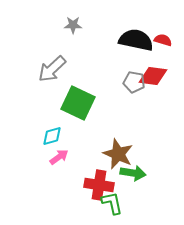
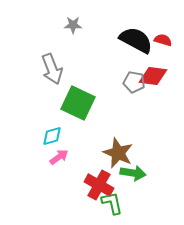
black semicircle: rotated 16 degrees clockwise
gray arrow: rotated 68 degrees counterclockwise
brown star: moved 1 px up
red cross: rotated 20 degrees clockwise
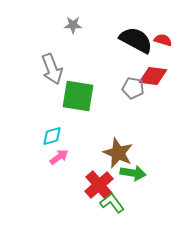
gray pentagon: moved 1 px left, 6 px down
green square: moved 7 px up; rotated 16 degrees counterclockwise
red cross: rotated 20 degrees clockwise
green L-shape: rotated 25 degrees counterclockwise
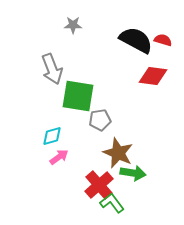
gray pentagon: moved 33 px left, 32 px down; rotated 20 degrees counterclockwise
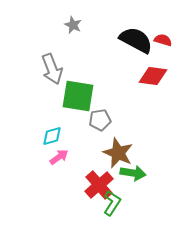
gray star: rotated 24 degrees clockwise
green L-shape: rotated 70 degrees clockwise
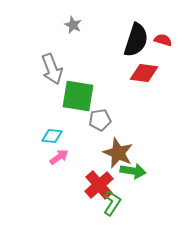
black semicircle: rotated 80 degrees clockwise
red diamond: moved 9 px left, 3 px up
cyan diamond: rotated 20 degrees clockwise
green arrow: moved 2 px up
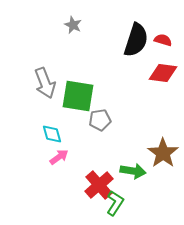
gray arrow: moved 7 px left, 14 px down
red diamond: moved 19 px right
cyan diamond: moved 2 px up; rotated 70 degrees clockwise
brown star: moved 45 px right; rotated 12 degrees clockwise
green L-shape: moved 3 px right
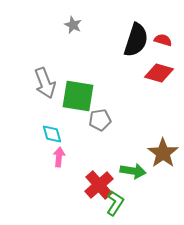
red diamond: moved 4 px left; rotated 8 degrees clockwise
pink arrow: rotated 48 degrees counterclockwise
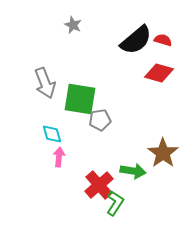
black semicircle: rotated 32 degrees clockwise
green square: moved 2 px right, 3 px down
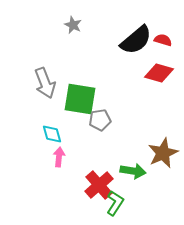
brown star: rotated 12 degrees clockwise
